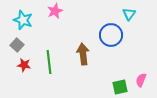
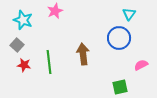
blue circle: moved 8 px right, 3 px down
pink semicircle: moved 15 px up; rotated 40 degrees clockwise
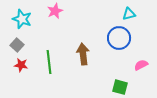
cyan triangle: rotated 40 degrees clockwise
cyan star: moved 1 px left, 1 px up
red star: moved 3 px left
green square: rotated 28 degrees clockwise
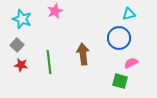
pink semicircle: moved 10 px left, 2 px up
green square: moved 6 px up
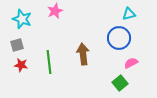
gray square: rotated 32 degrees clockwise
green square: moved 2 px down; rotated 35 degrees clockwise
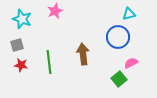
blue circle: moved 1 px left, 1 px up
green square: moved 1 px left, 4 px up
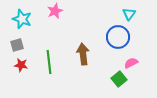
cyan triangle: rotated 40 degrees counterclockwise
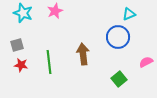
cyan triangle: rotated 32 degrees clockwise
cyan star: moved 1 px right, 6 px up
pink semicircle: moved 15 px right, 1 px up
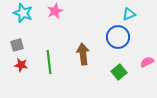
pink semicircle: moved 1 px right
green square: moved 7 px up
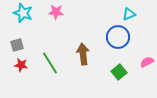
pink star: moved 1 px right, 1 px down; rotated 28 degrees clockwise
green line: moved 1 px right, 1 px down; rotated 25 degrees counterclockwise
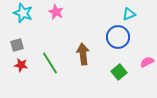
pink star: rotated 21 degrees clockwise
